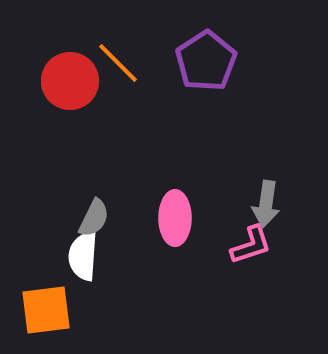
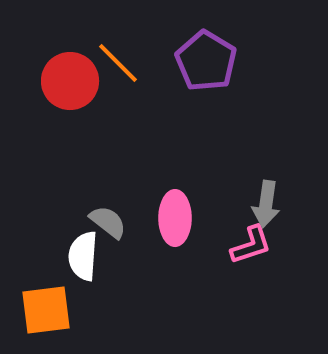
purple pentagon: rotated 8 degrees counterclockwise
gray semicircle: moved 14 px right, 4 px down; rotated 78 degrees counterclockwise
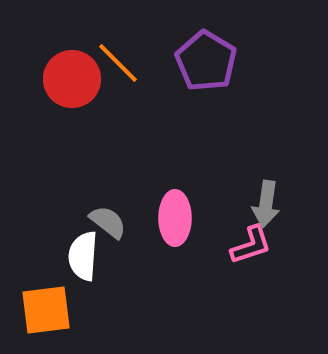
red circle: moved 2 px right, 2 px up
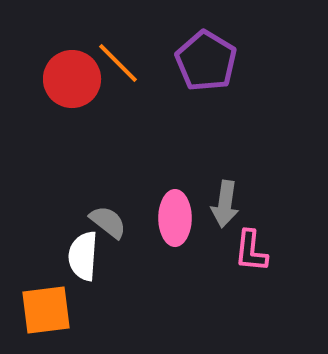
gray arrow: moved 41 px left
pink L-shape: moved 6 px down; rotated 114 degrees clockwise
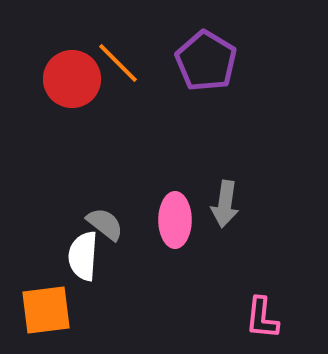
pink ellipse: moved 2 px down
gray semicircle: moved 3 px left, 2 px down
pink L-shape: moved 11 px right, 67 px down
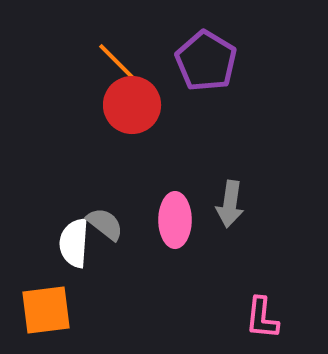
red circle: moved 60 px right, 26 px down
gray arrow: moved 5 px right
white semicircle: moved 9 px left, 13 px up
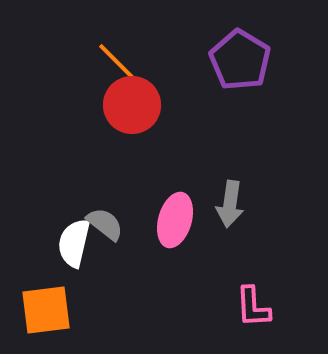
purple pentagon: moved 34 px right, 1 px up
pink ellipse: rotated 16 degrees clockwise
white semicircle: rotated 9 degrees clockwise
pink L-shape: moved 9 px left, 11 px up; rotated 9 degrees counterclockwise
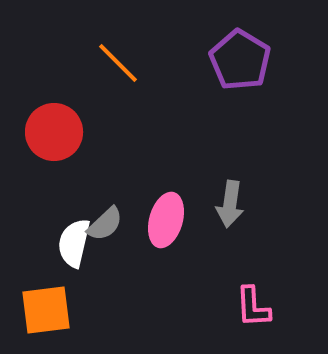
red circle: moved 78 px left, 27 px down
pink ellipse: moved 9 px left
gray semicircle: rotated 99 degrees clockwise
